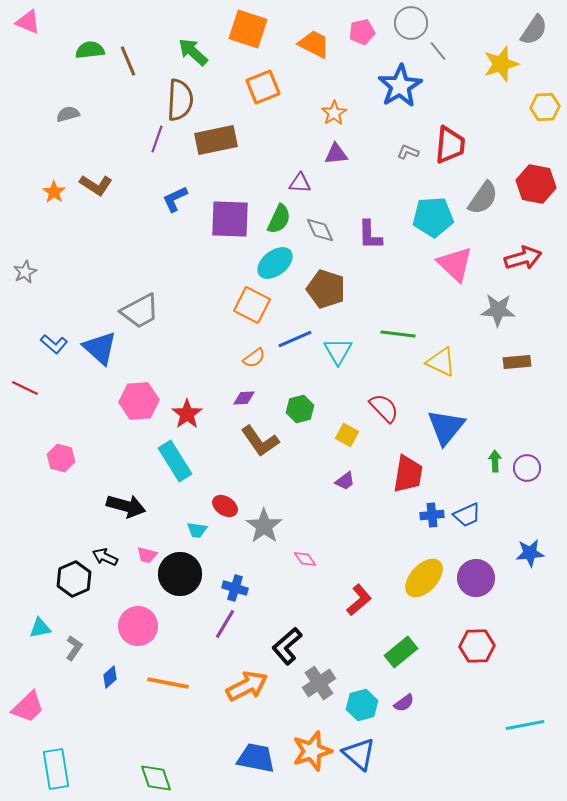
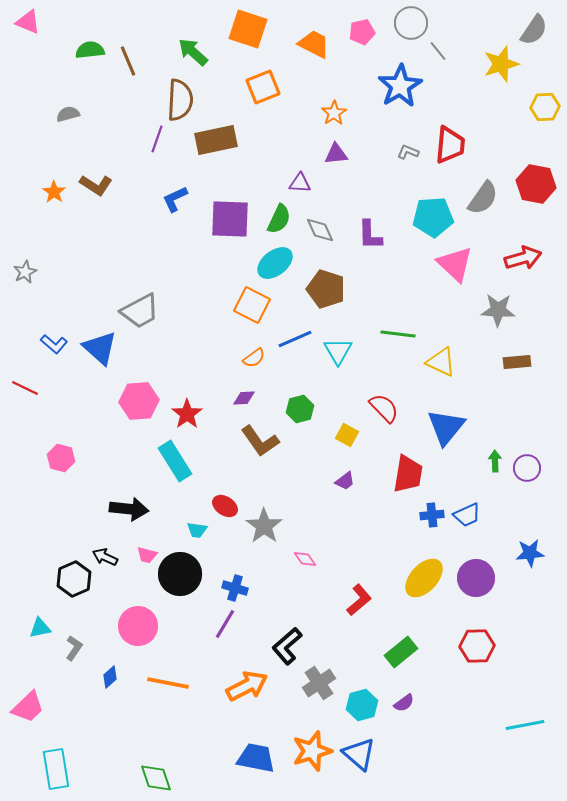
black arrow at (126, 506): moved 3 px right, 3 px down; rotated 9 degrees counterclockwise
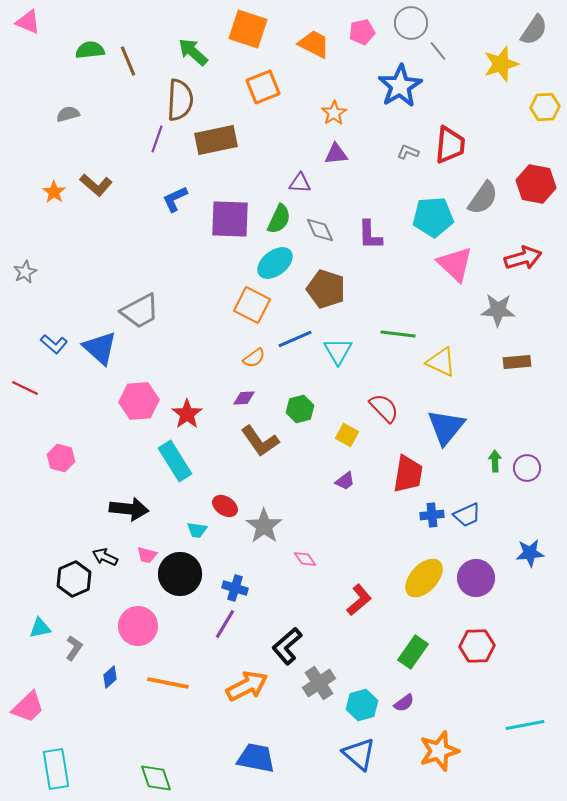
brown L-shape at (96, 185): rotated 8 degrees clockwise
green rectangle at (401, 652): moved 12 px right; rotated 16 degrees counterclockwise
orange star at (312, 751): moved 127 px right
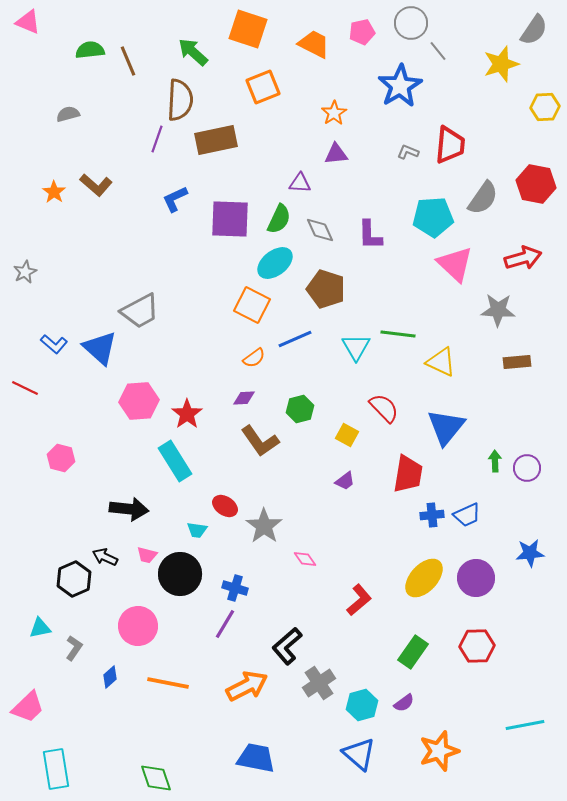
cyan triangle at (338, 351): moved 18 px right, 4 px up
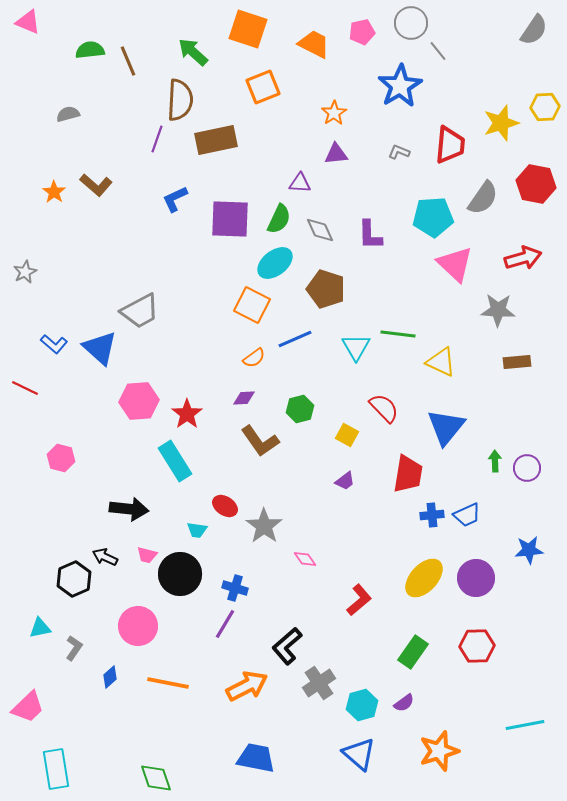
yellow star at (501, 64): moved 59 px down
gray L-shape at (408, 152): moved 9 px left
blue star at (530, 553): moved 1 px left, 3 px up
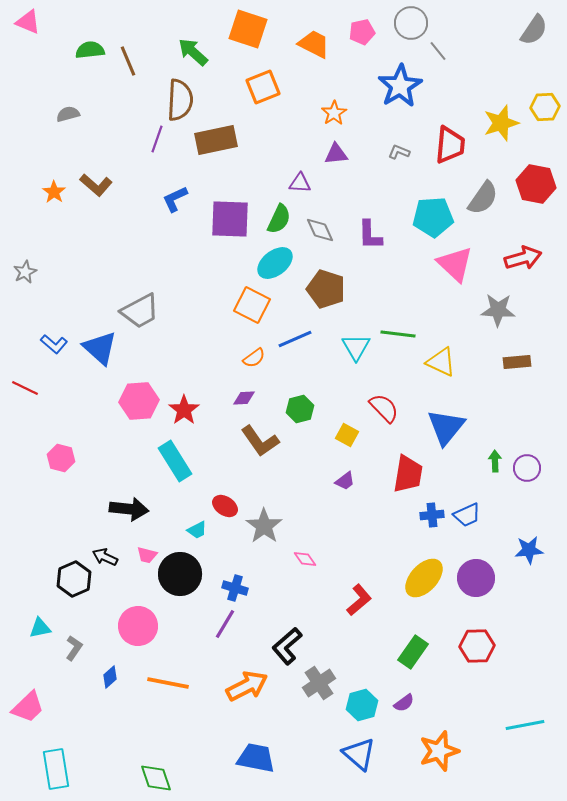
red star at (187, 414): moved 3 px left, 4 px up
cyan trapezoid at (197, 530): rotated 35 degrees counterclockwise
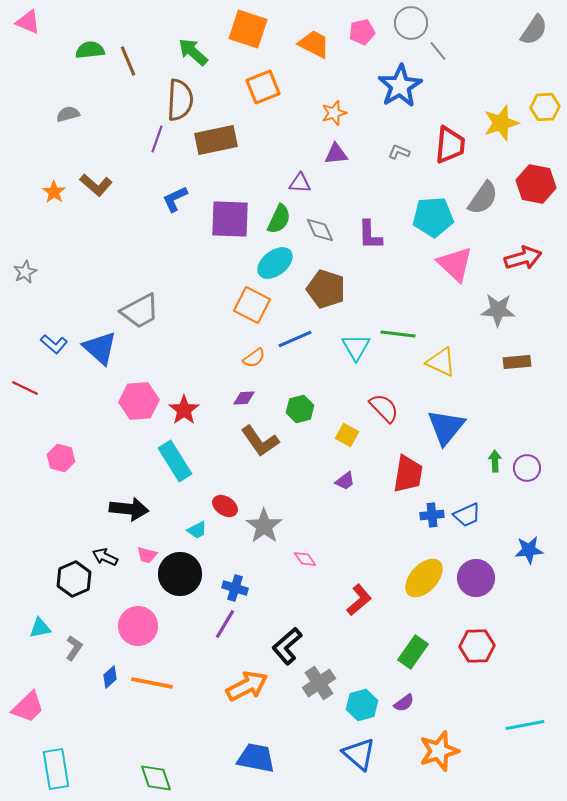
orange star at (334, 113): rotated 15 degrees clockwise
orange line at (168, 683): moved 16 px left
